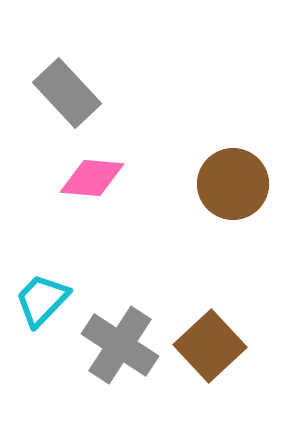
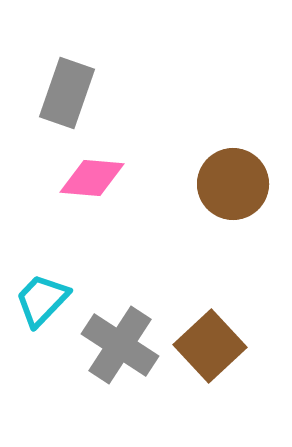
gray rectangle: rotated 62 degrees clockwise
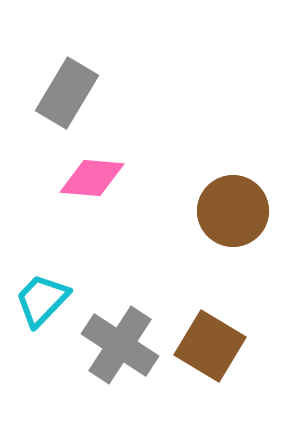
gray rectangle: rotated 12 degrees clockwise
brown circle: moved 27 px down
brown square: rotated 16 degrees counterclockwise
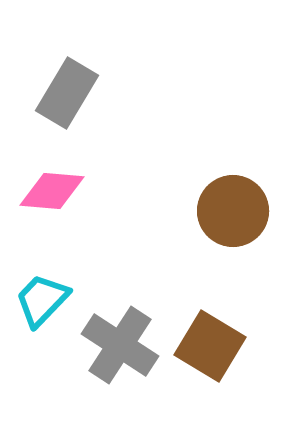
pink diamond: moved 40 px left, 13 px down
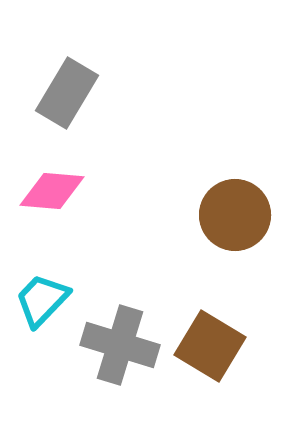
brown circle: moved 2 px right, 4 px down
gray cross: rotated 16 degrees counterclockwise
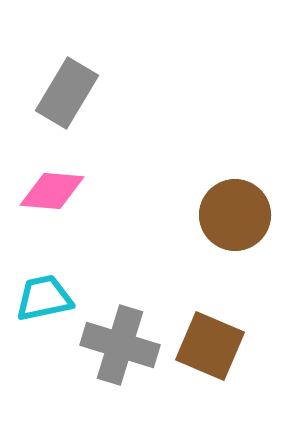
cyan trapezoid: moved 2 px right, 2 px up; rotated 34 degrees clockwise
brown square: rotated 8 degrees counterclockwise
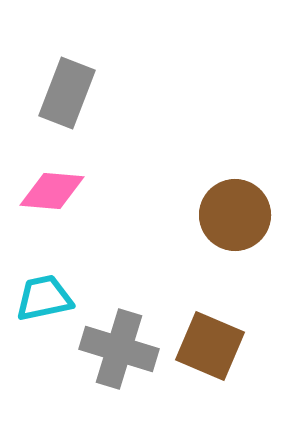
gray rectangle: rotated 10 degrees counterclockwise
gray cross: moved 1 px left, 4 px down
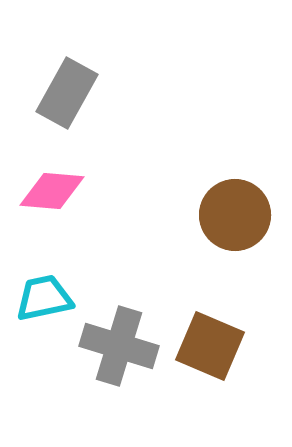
gray rectangle: rotated 8 degrees clockwise
gray cross: moved 3 px up
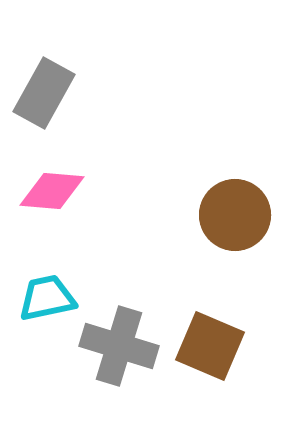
gray rectangle: moved 23 px left
cyan trapezoid: moved 3 px right
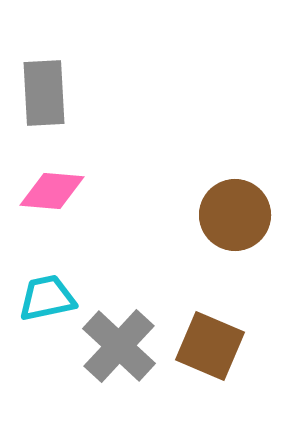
gray rectangle: rotated 32 degrees counterclockwise
gray cross: rotated 26 degrees clockwise
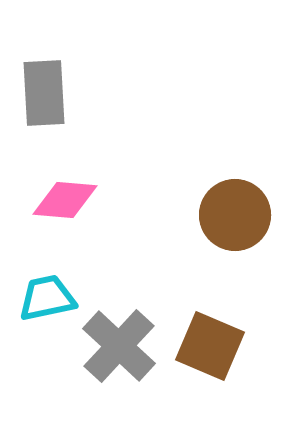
pink diamond: moved 13 px right, 9 px down
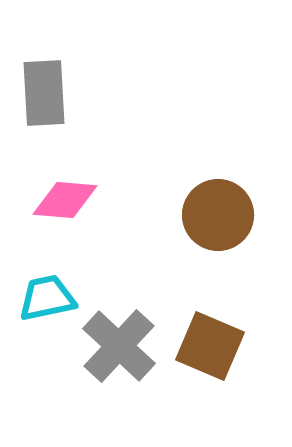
brown circle: moved 17 px left
